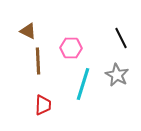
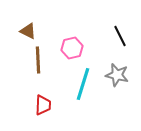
black line: moved 1 px left, 2 px up
pink hexagon: moved 1 px right; rotated 15 degrees counterclockwise
brown line: moved 1 px up
gray star: rotated 15 degrees counterclockwise
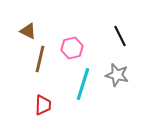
brown line: moved 2 px right, 1 px up; rotated 16 degrees clockwise
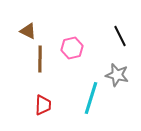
brown line: rotated 12 degrees counterclockwise
cyan line: moved 8 px right, 14 px down
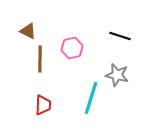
black line: rotated 45 degrees counterclockwise
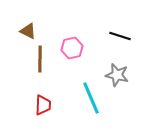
cyan line: rotated 40 degrees counterclockwise
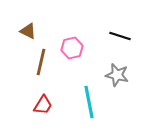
brown line: moved 1 px right, 3 px down; rotated 12 degrees clockwise
cyan line: moved 2 px left, 4 px down; rotated 12 degrees clockwise
red trapezoid: rotated 30 degrees clockwise
